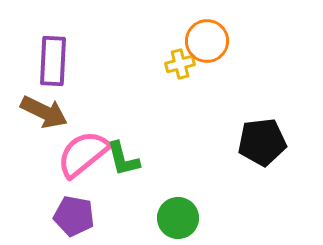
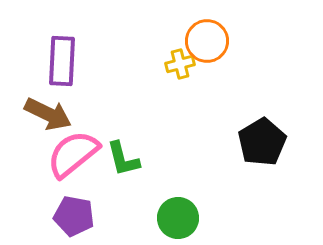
purple rectangle: moved 9 px right
brown arrow: moved 4 px right, 2 px down
black pentagon: rotated 24 degrees counterclockwise
pink semicircle: moved 10 px left
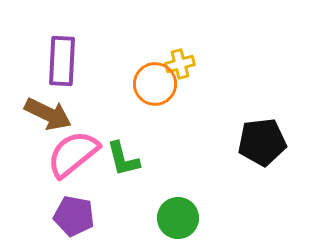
orange circle: moved 52 px left, 43 px down
black pentagon: rotated 24 degrees clockwise
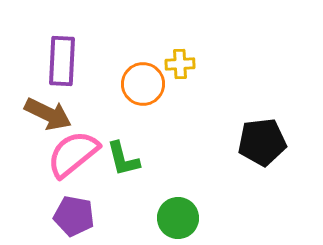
yellow cross: rotated 12 degrees clockwise
orange circle: moved 12 px left
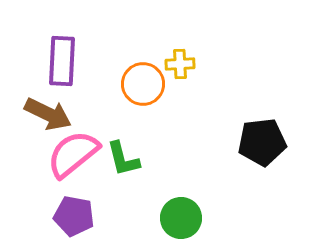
green circle: moved 3 px right
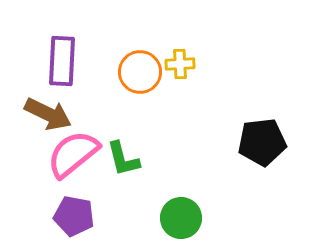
orange circle: moved 3 px left, 12 px up
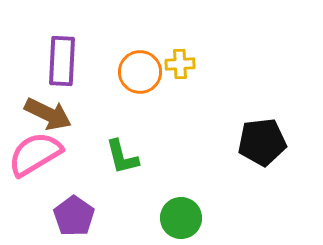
pink semicircle: moved 38 px left; rotated 8 degrees clockwise
green L-shape: moved 1 px left, 2 px up
purple pentagon: rotated 24 degrees clockwise
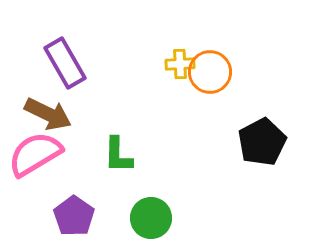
purple rectangle: moved 3 px right, 2 px down; rotated 33 degrees counterclockwise
orange circle: moved 70 px right
black pentagon: rotated 21 degrees counterclockwise
green L-shape: moved 4 px left, 2 px up; rotated 15 degrees clockwise
green circle: moved 30 px left
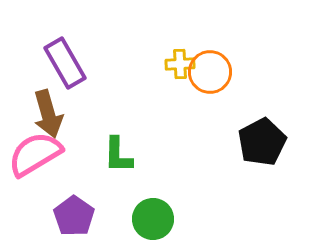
brown arrow: rotated 48 degrees clockwise
green circle: moved 2 px right, 1 px down
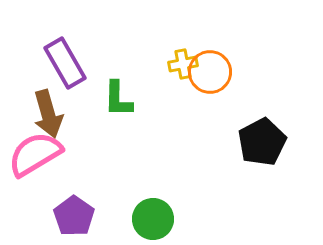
yellow cross: moved 3 px right; rotated 8 degrees counterclockwise
green L-shape: moved 56 px up
